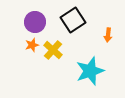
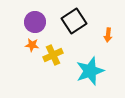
black square: moved 1 px right, 1 px down
orange star: rotated 24 degrees clockwise
yellow cross: moved 5 px down; rotated 24 degrees clockwise
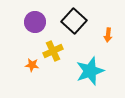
black square: rotated 15 degrees counterclockwise
orange star: moved 20 px down
yellow cross: moved 4 px up
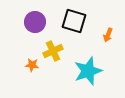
black square: rotated 25 degrees counterclockwise
orange arrow: rotated 16 degrees clockwise
cyan star: moved 2 px left
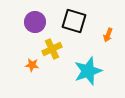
yellow cross: moved 1 px left, 2 px up
